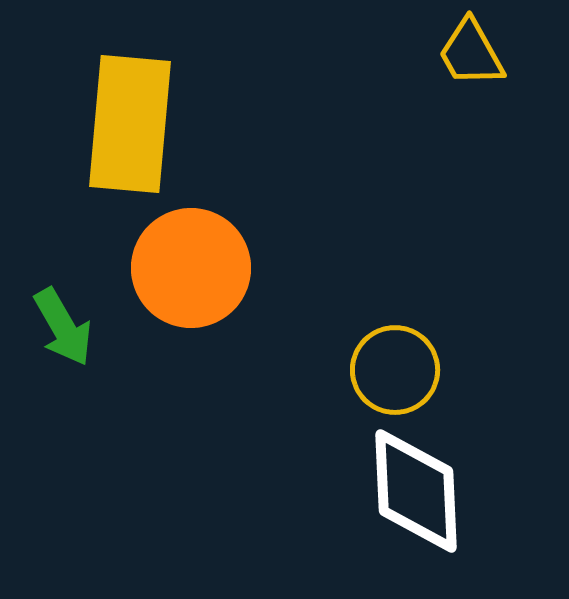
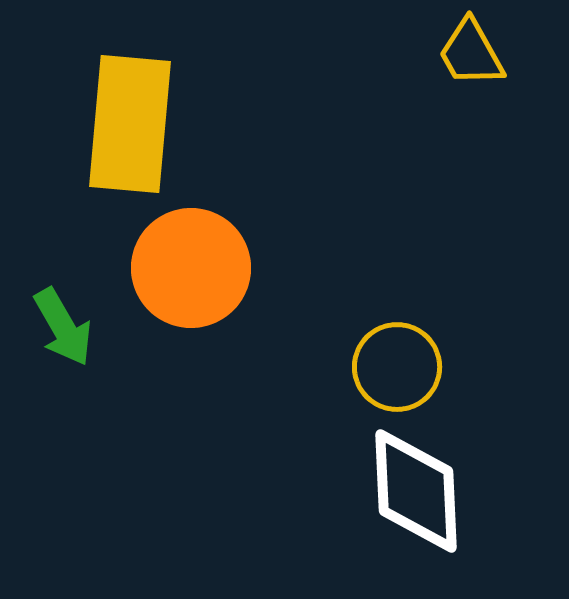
yellow circle: moved 2 px right, 3 px up
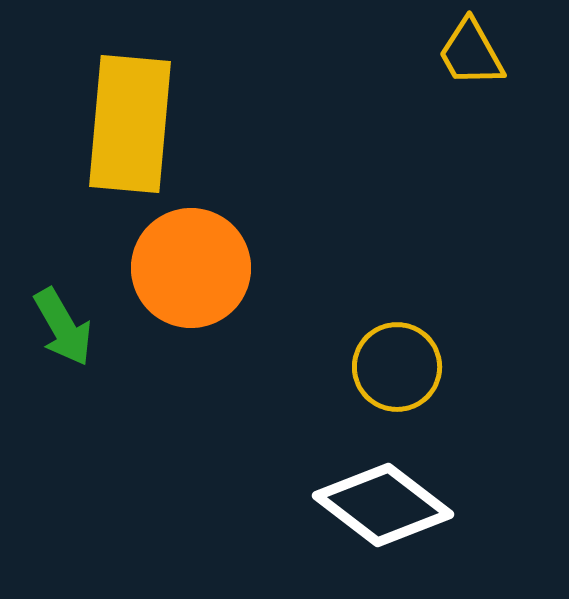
white diamond: moved 33 px left, 14 px down; rotated 50 degrees counterclockwise
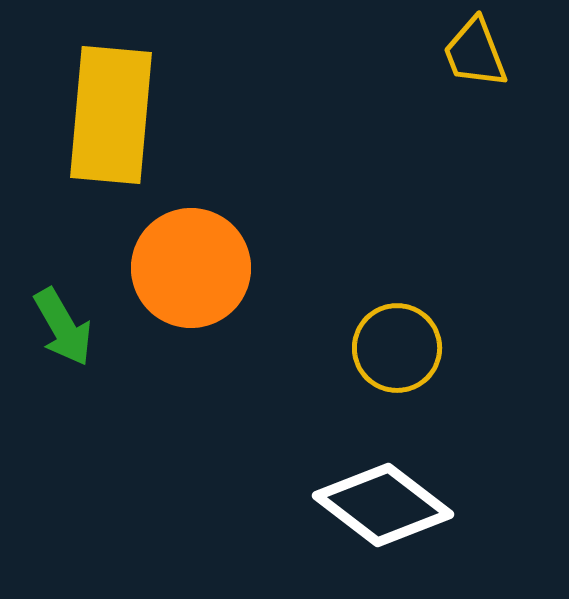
yellow trapezoid: moved 4 px right; rotated 8 degrees clockwise
yellow rectangle: moved 19 px left, 9 px up
yellow circle: moved 19 px up
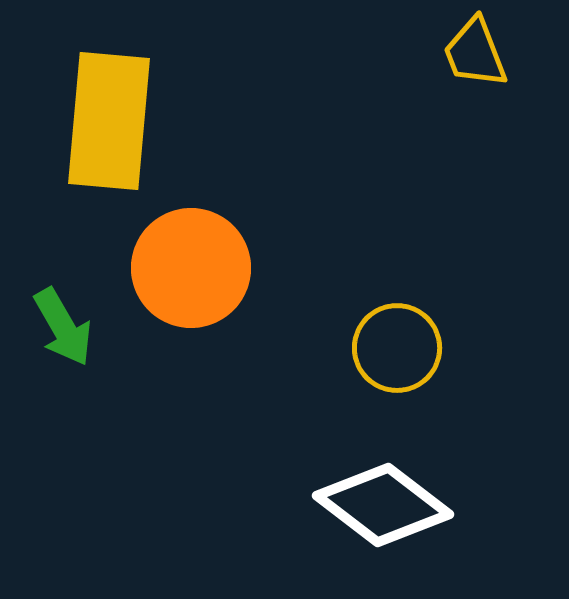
yellow rectangle: moved 2 px left, 6 px down
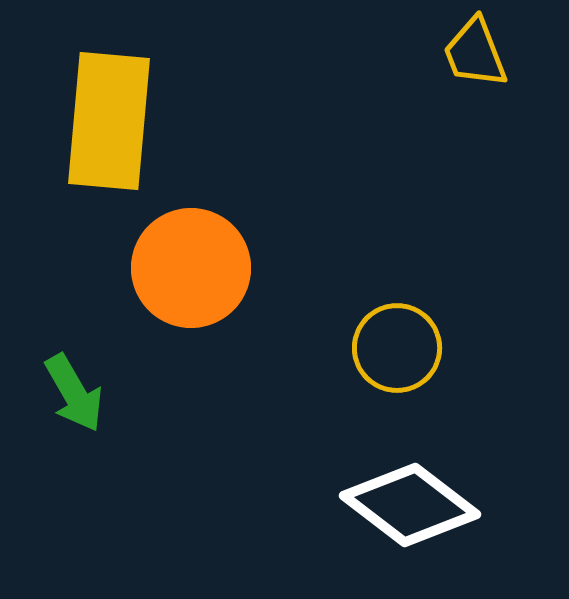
green arrow: moved 11 px right, 66 px down
white diamond: moved 27 px right
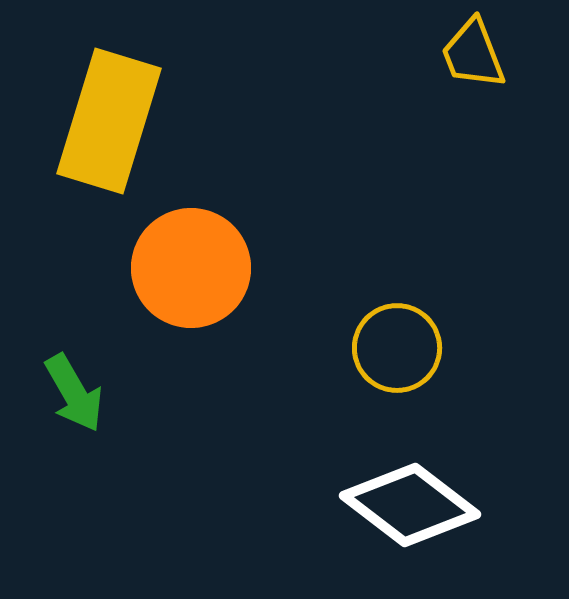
yellow trapezoid: moved 2 px left, 1 px down
yellow rectangle: rotated 12 degrees clockwise
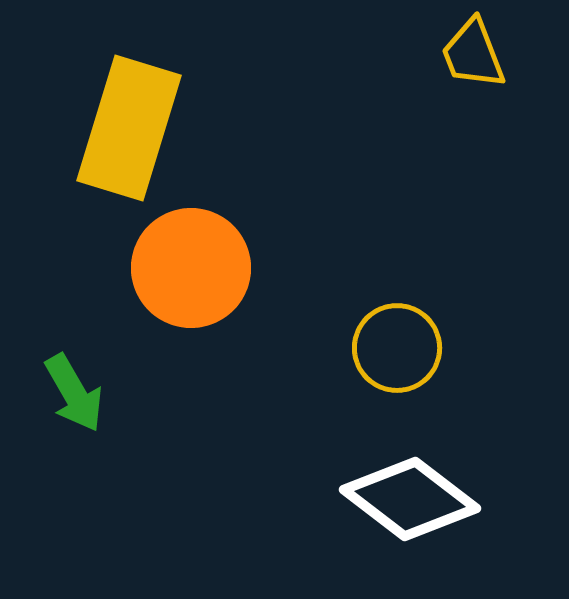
yellow rectangle: moved 20 px right, 7 px down
white diamond: moved 6 px up
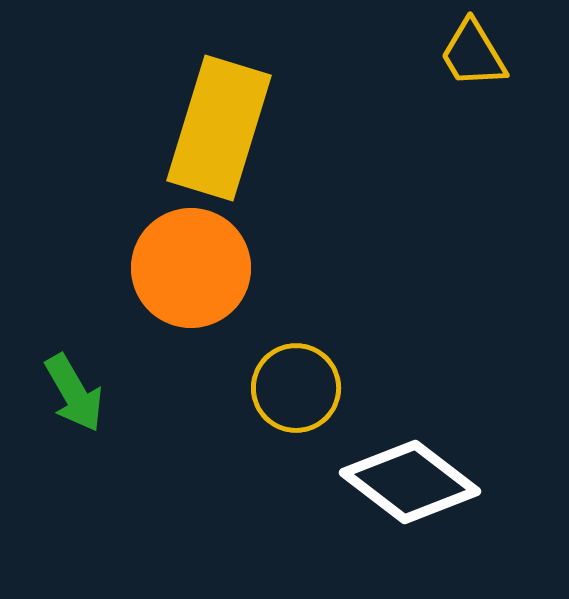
yellow trapezoid: rotated 10 degrees counterclockwise
yellow rectangle: moved 90 px right
yellow circle: moved 101 px left, 40 px down
white diamond: moved 17 px up
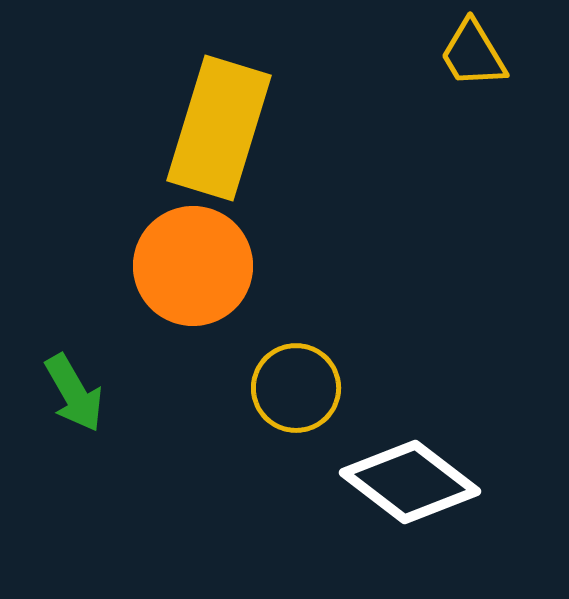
orange circle: moved 2 px right, 2 px up
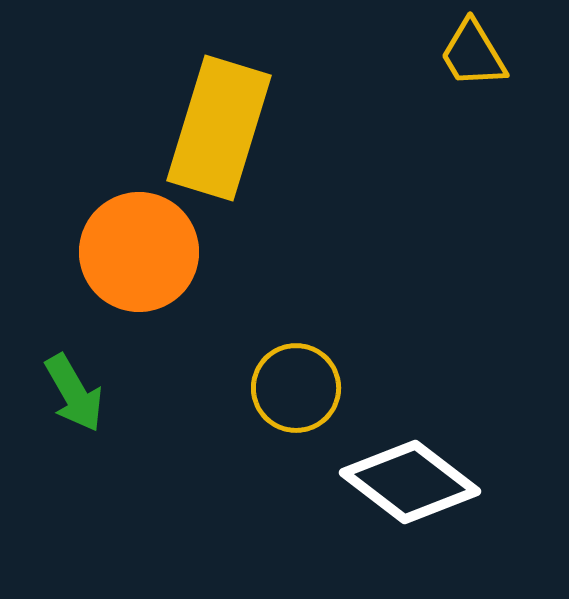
orange circle: moved 54 px left, 14 px up
